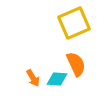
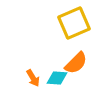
orange semicircle: moved 1 px up; rotated 70 degrees clockwise
cyan diamond: moved 1 px up
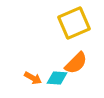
orange arrow: rotated 30 degrees counterclockwise
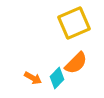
cyan diamond: rotated 50 degrees counterclockwise
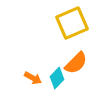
yellow square: moved 2 px left
